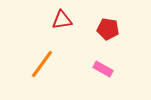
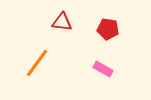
red triangle: moved 2 px down; rotated 15 degrees clockwise
orange line: moved 5 px left, 1 px up
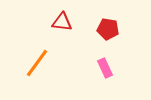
pink rectangle: moved 2 px right, 1 px up; rotated 36 degrees clockwise
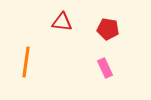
orange line: moved 11 px left, 1 px up; rotated 28 degrees counterclockwise
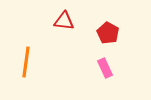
red triangle: moved 2 px right, 1 px up
red pentagon: moved 4 px down; rotated 20 degrees clockwise
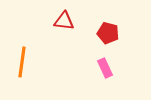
red pentagon: rotated 15 degrees counterclockwise
orange line: moved 4 px left
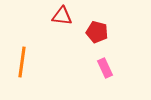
red triangle: moved 2 px left, 5 px up
red pentagon: moved 11 px left, 1 px up
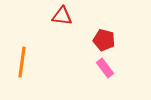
red pentagon: moved 7 px right, 8 px down
pink rectangle: rotated 12 degrees counterclockwise
